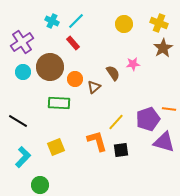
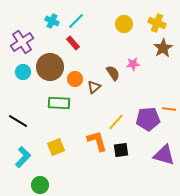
yellow cross: moved 2 px left
purple pentagon: rotated 15 degrees clockwise
purple triangle: moved 13 px down
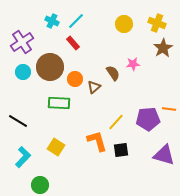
yellow square: rotated 36 degrees counterclockwise
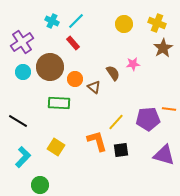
brown triangle: rotated 40 degrees counterclockwise
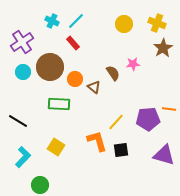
green rectangle: moved 1 px down
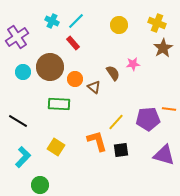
yellow circle: moved 5 px left, 1 px down
purple cross: moved 5 px left, 5 px up
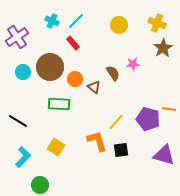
purple pentagon: rotated 20 degrees clockwise
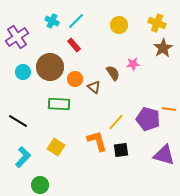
red rectangle: moved 1 px right, 2 px down
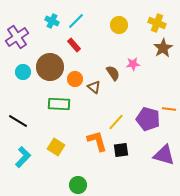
green circle: moved 38 px right
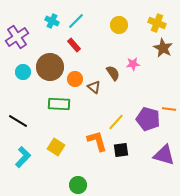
brown star: rotated 12 degrees counterclockwise
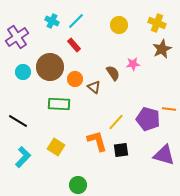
brown star: moved 1 px left, 1 px down; rotated 18 degrees clockwise
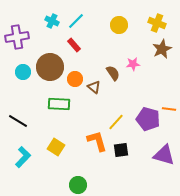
purple cross: rotated 25 degrees clockwise
